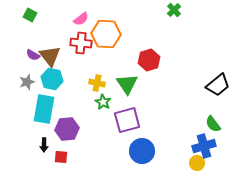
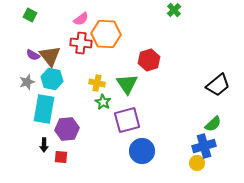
green semicircle: rotated 96 degrees counterclockwise
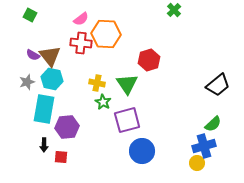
purple hexagon: moved 2 px up
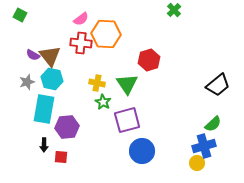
green square: moved 10 px left
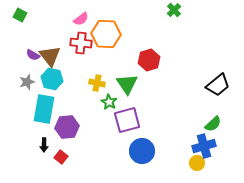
green star: moved 6 px right
red square: rotated 32 degrees clockwise
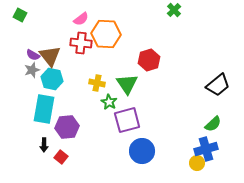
gray star: moved 5 px right, 12 px up
blue cross: moved 2 px right, 3 px down
